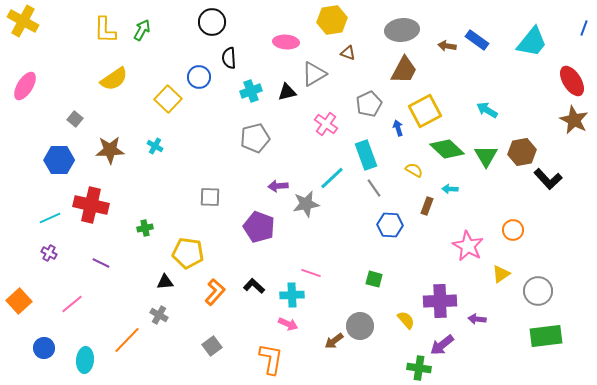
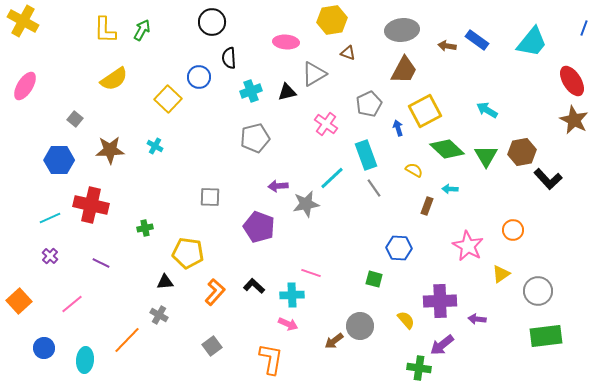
blue hexagon at (390, 225): moved 9 px right, 23 px down
purple cross at (49, 253): moved 1 px right, 3 px down; rotated 14 degrees clockwise
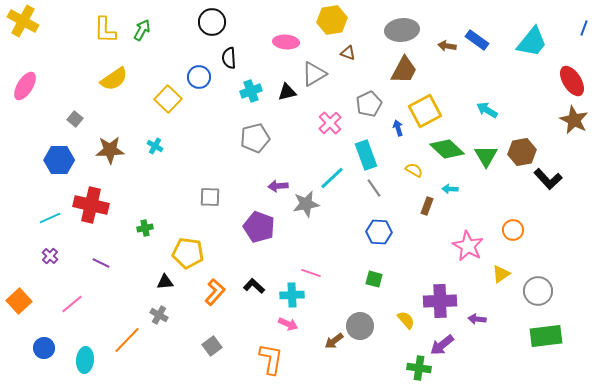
pink cross at (326, 124): moved 4 px right, 1 px up; rotated 10 degrees clockwise
blue hexagon at (399, 248): moved 20 px left, 16 px up
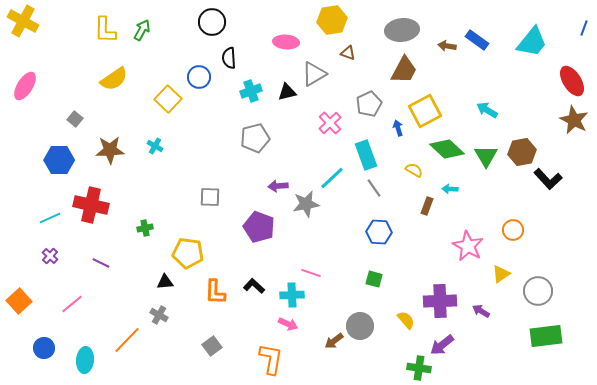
orange L-shape at (215, 292): rotated 140 degrees clockwise
purple arrow at (477, 319): moved 4 px right, 8 px up; rotated 24 degrees clockwise
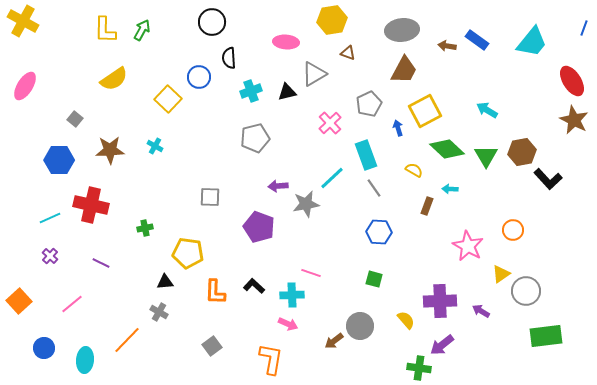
gray circle at (538, 291): moved 12 px left
gray cross at (159, 315): moved 3 px up
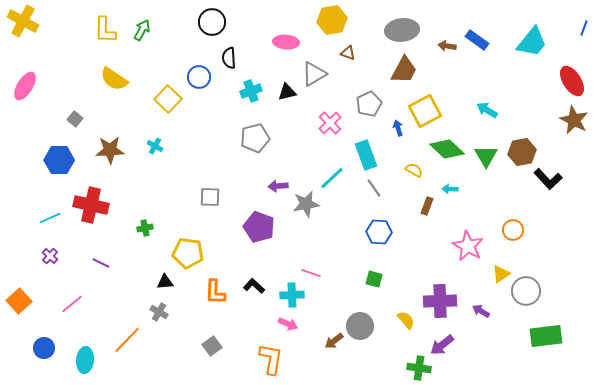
yellow semicircle at (114, 79): rotated 68 degrees clockwise
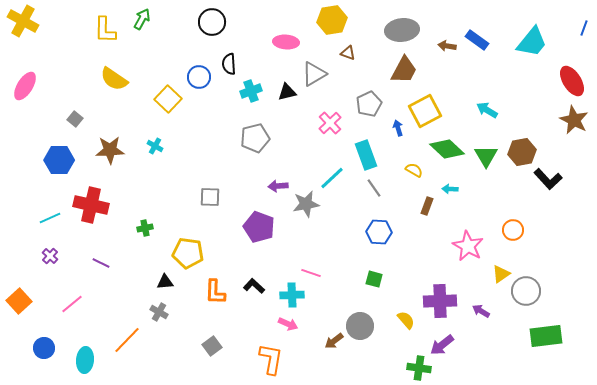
green arrow at (142, 30): moved 11 px up
black semicircle at (229, 58): moved 6 px down
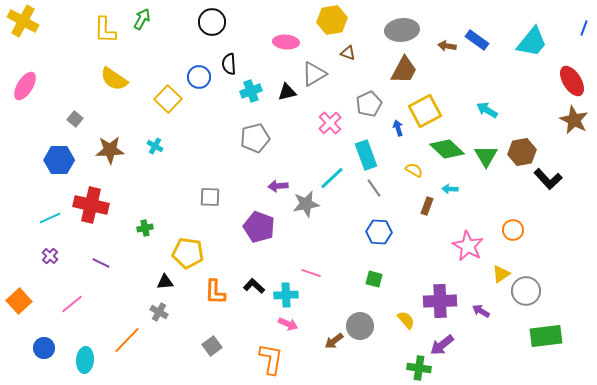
cyan cross at (292, 295): moved 6 px left
